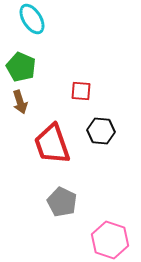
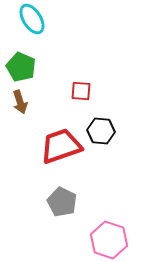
red trapezoid: moved 9 px right, 2 px down; rotated 90 degrees clockwise
pink hexagon: moved 1 px left
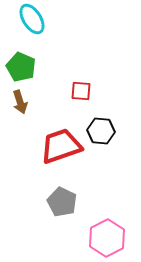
pink hexagon: moved 2 px left, 2 px up; rotated 15 degrees clockwise
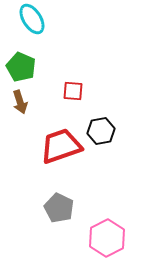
red square: moved 8 px left
black hexagon: rotated 16 degrees counterclockwise
gray pentagon: moved 3 px left, 6 px down
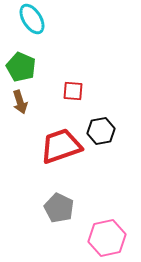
pink hexagon: rotated 15 degrees clockwise
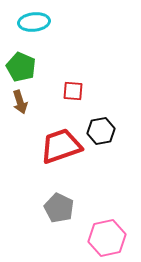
cyan ellipse: moved 2 px right, 3 px down; rotated 64 degrees counterclockwise
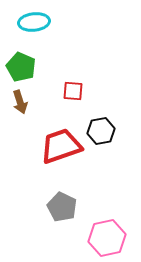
gray pentagon: moved 3 px right, 1 px up
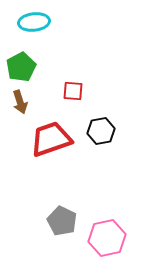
green pentagon: rotated 20 degrees clockwise
red trapezoid: moved 10 px left, 7 px up
gray pentagon: moved 14 px down
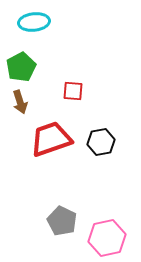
black hexagon: moved 11 px down
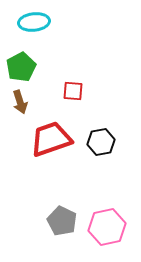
pink hexagon: moved 11 px up
